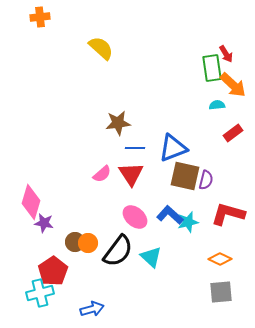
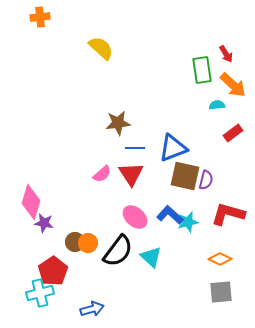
green rectangle: moved 10 px left, 2 px down
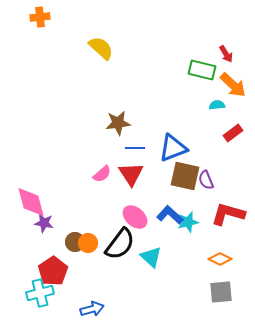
green rectangle: rotated 68 degrees counterclockwise
purple semicircle: rotated 144 degrees clockwise
pink diamond: rotated 32 degrees counterclockwise
black semicircle: moved 2 px right, 7 px up
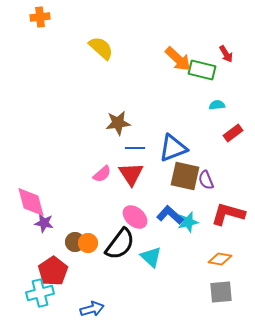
orange arrow: moved 55 px left, 26 px up
orange diamond: rotated 15 degrees counterclockwise
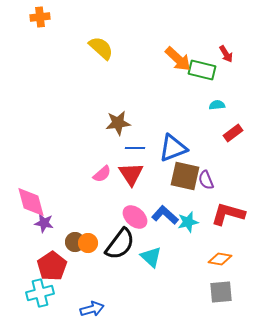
blue L-shape: moved 5 px left
red pentagon: moved 1 px left, 5 px up
